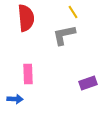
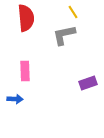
pink rectangle: moved 3 px left, 3 px up
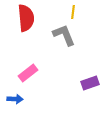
yellow line: rotated 40 degrees clockwise
gray L-shape: rotated 80 degrees clockwise
pink rectangle: moved 3 px right, 2 px down; rotated 54 degrees clockwise
purple rectangle: moved 2 px right
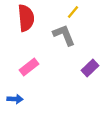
yellow line: rotated 32 degrees clockwise
pink rectangle: moved 1 px right, 6 px up
purple rectangle: moved 15 px up; rotated 24 degrees counterclockwise
